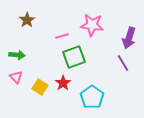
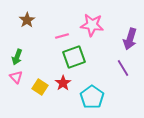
purple arrow: moved 1 px right, 1 px down
green arrow: moved 2 px down; rotated 105 degrees clockwise
purple line: moved 5 px down
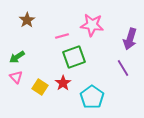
green arrow: rotated 35 degrees clockwise
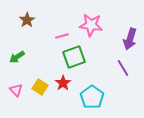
pink star: moved 1 px left
pink triangle: moved 13 px down
